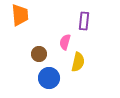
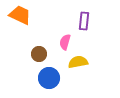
orange trapezoid: rotated 60 degrees counterclockwise
yellow semicircle: rotated 114 degrees counterclockwise
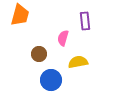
orange trapezoid: rotated 80 degrees clockwise
purple rectangle: moved 1 px right; rotated 12 degrees counterclockwise
pink semicircle: moved 2 px left, 4 px up
blue circle: moved 2 px right, 2 px down
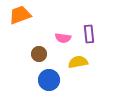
orange trapezoid: rotated 125 degrees counterclockwise
purple rectangle: moved 4 px right, 13 px down
pink semicircle: rotated 98 degrees counterclockwise
blue circle: moved 2 px left
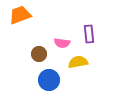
pink semicircle: moved 1 px left, 5 px down
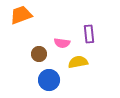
orange trapezoid: moved 1 px right
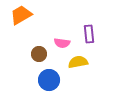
orange trapezoid: rotated 10 degrees counterclockwise
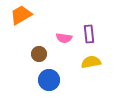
pink semicircle: moved 2 px right, 5 px up
yellow semicircle: moved 13 px right
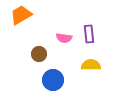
yellow semicircle: moved 3 px down; rotated 12 degrees clockwise
blue circle: moved 4 px right
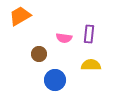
orange trapezoid: moved 1 px left, 1 px down
purple rectangle: rotated 12 degrees clockwise
blue circle: moved 2 px right
